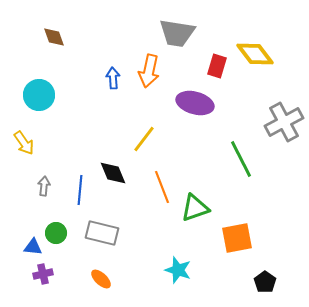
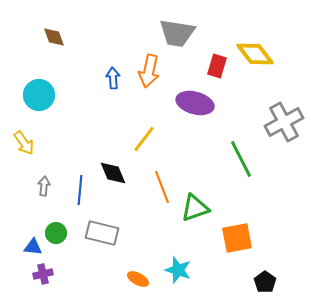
orange ellipse: moved 37 px right; rotated 15 degrees counterclockwise
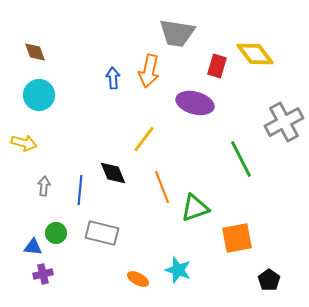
brown diamond: moved 19 px left, 15 px down
yellow arrow: rotated 40 degrees counterclockwise
black pentagon: moved 4 px right, 2 px up
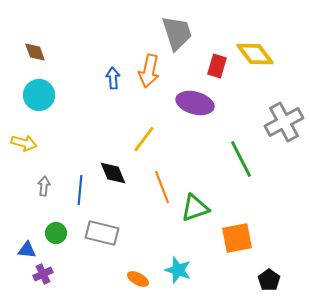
gray trapezoid: rotated 117 degrees counterclockwise
blue triangle: moved 6 px left, 3 px down
purple cross: rotated 12 degrees counterclockwise
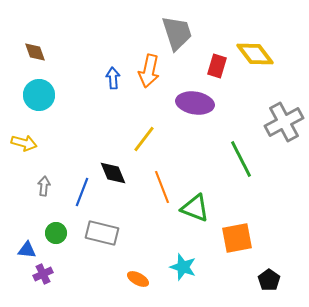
purple ellipse: rotated 6 degrees counterclockwise
blue line: moved 2 px right, 2 px down; rotated 16 degrees clockwise
green triangle: rotated 40 degrees clockwise
cyan star: moved 5 px right, 3 px up
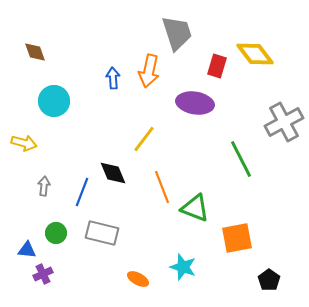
cyan circle: moved 15 px right, 6 px down
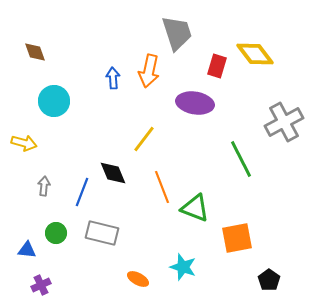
purple cross: moved 2 px left, 11 px down
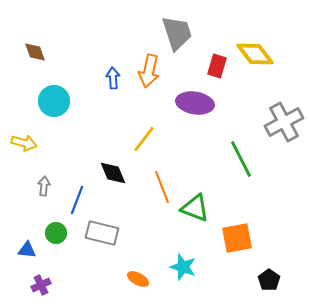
blue line: moved 5 px left, 8 px down
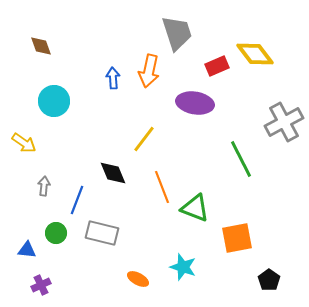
brown diamond: moved 6 px right, 6 px up
red rectangle: rotated 50 degrees clockwise
yellow arrow: rotated 20 degrees clockwise
